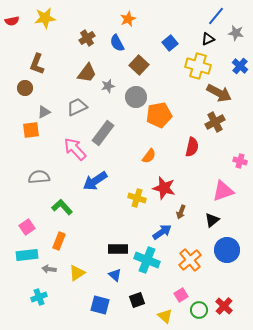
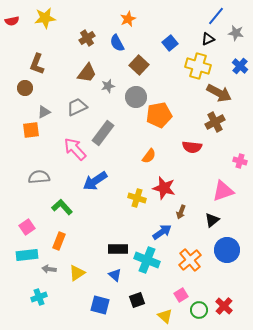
red semicircle at (192, 147): rotated 84 degrees clockwise
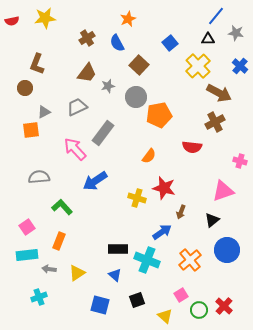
black triangle at (208, 39): rotated 24 degrees clockwise
yellow cross at (198, 66): rotated 30 degrees clockwise
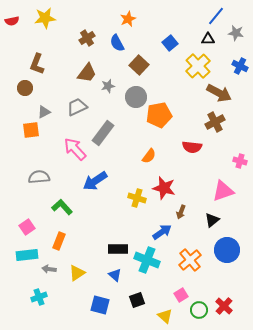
blue cross at (240, 66): rotated 14 degrees counterclockwise
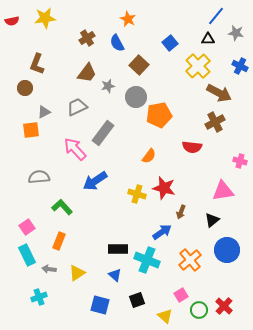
orange star at (128, 19): rotated 21 degrees counterclockwise
pink triangle at (223, 191): rotated 10 degrees clockwise
yellow cross at (137, 198): moved 4 px up
cyan rectangle at (27, 255): rotated 70 degrees clockwise
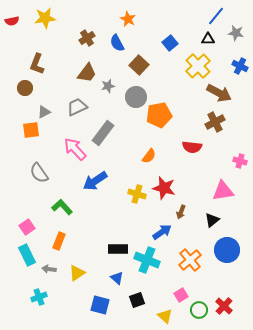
gray semicircle at (39, 177): moved 4 px up; rotated 120 degrees counterclockwise
blue triangle at (115, 275): moved 2 px right, 3 px down
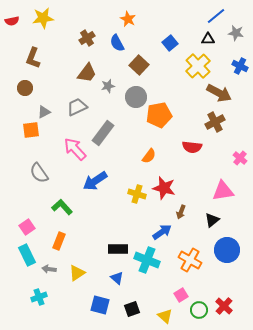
blue line at (216, 16): rotated 12 degrees clockwise
yellow star at (45, 18): moved 2 px left
brown L-shape at (37, 64): moved 4 px left, 6 px up
pink cross at (240, 161): moved 3 px up; rotated 24 degrees clockwise
orange cross at (190, 260): rotated 20 degrees counterclockwise
black square at (137, 300): moved 5 px left, 9 px down
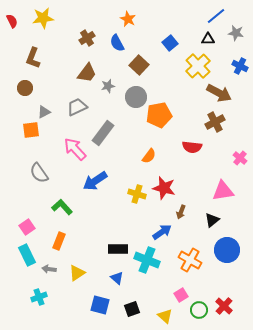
red semicircle at (12, 21): rotated 104 degrees counterclockwise
